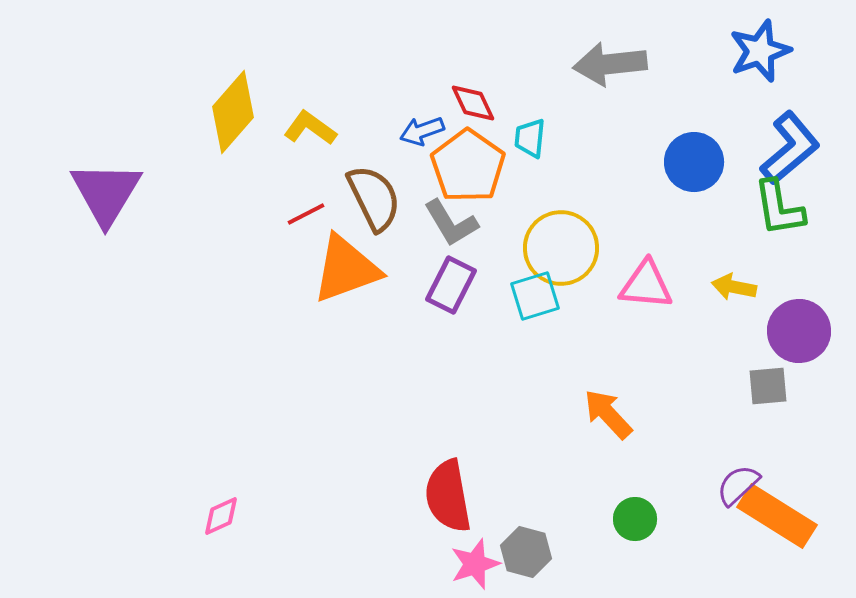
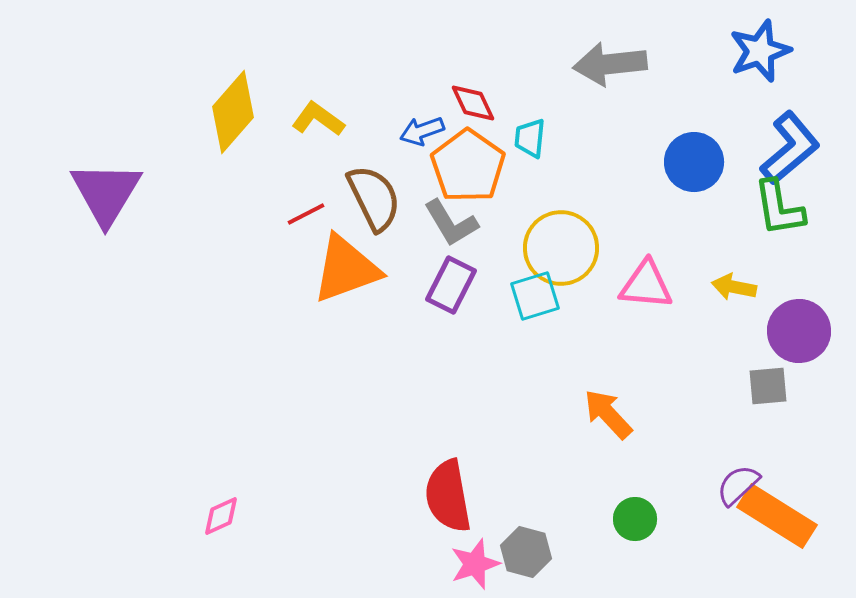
yellow L-shape: moved 8 px right, 9 px up
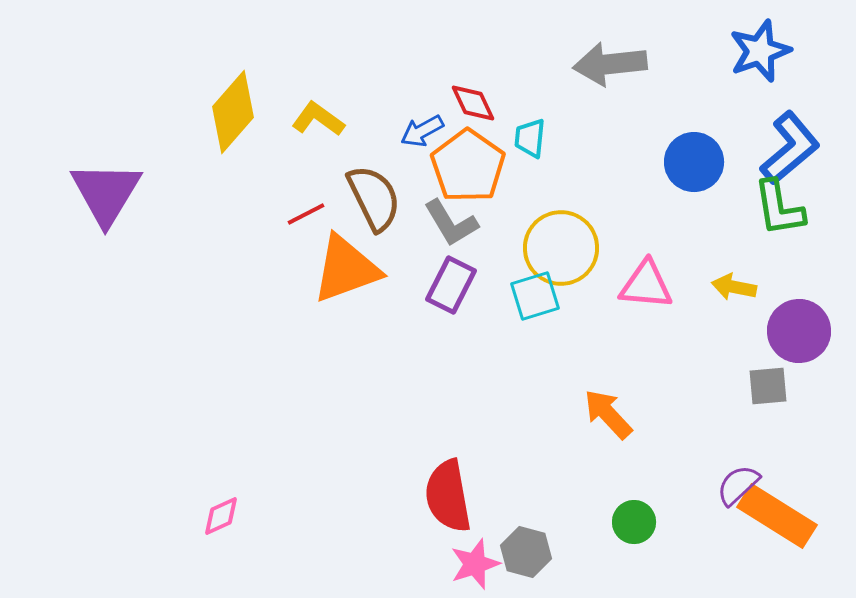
blue arrow: rotated 9 degrees counterclockwise
green circle: moved 1 px left, 3 px down
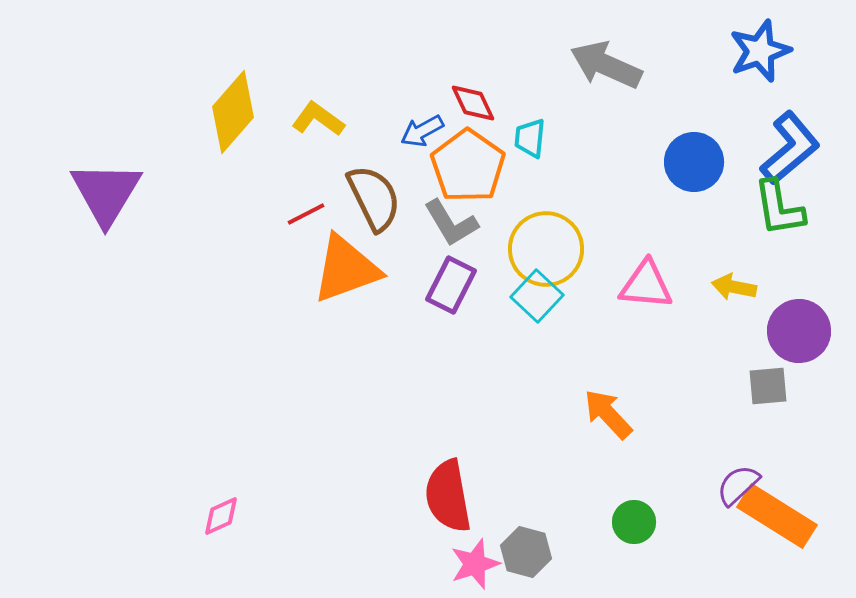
gray arrow: moved 4 px left, 1 px down; rotated 30 degrees clockwise
yellow circle: moved 15 px left, 1 px down
cyan square: moved 2 px right; rotated 30 degrees counterclockwise
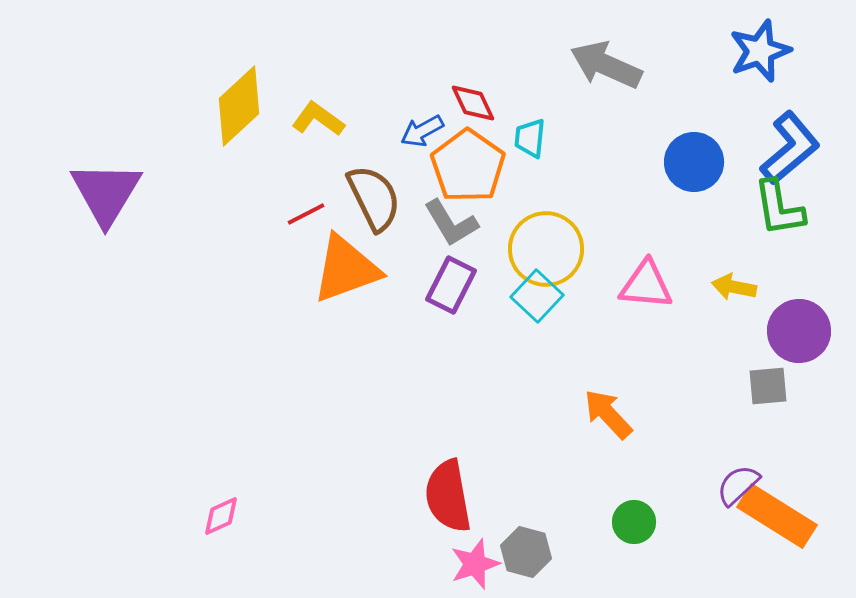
yellow diamond: moved 6 px right, 6 px up; rotated 6 degrees clockwise
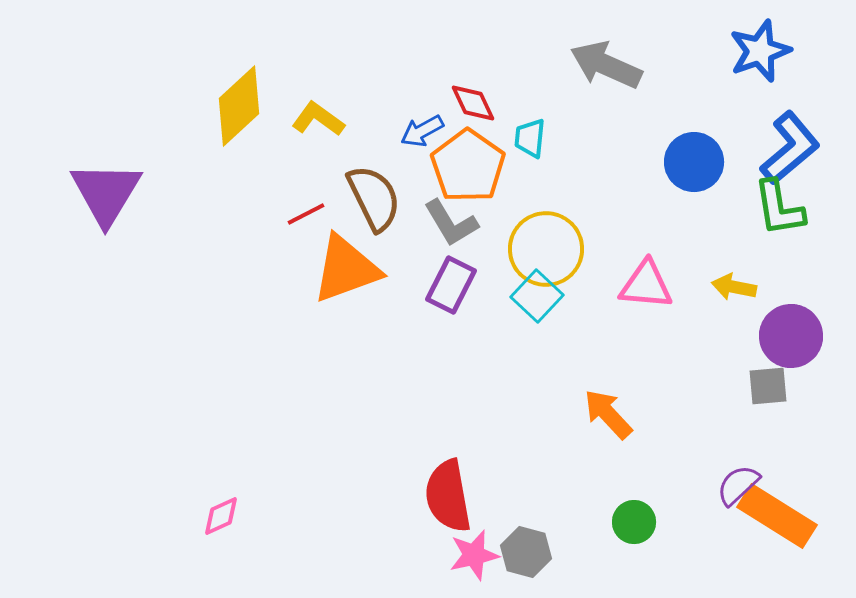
purple circle: moved 8 px left, 5 px down
pink star: moved 1 px left, 9 px up; rotated 6 degrees clockwise
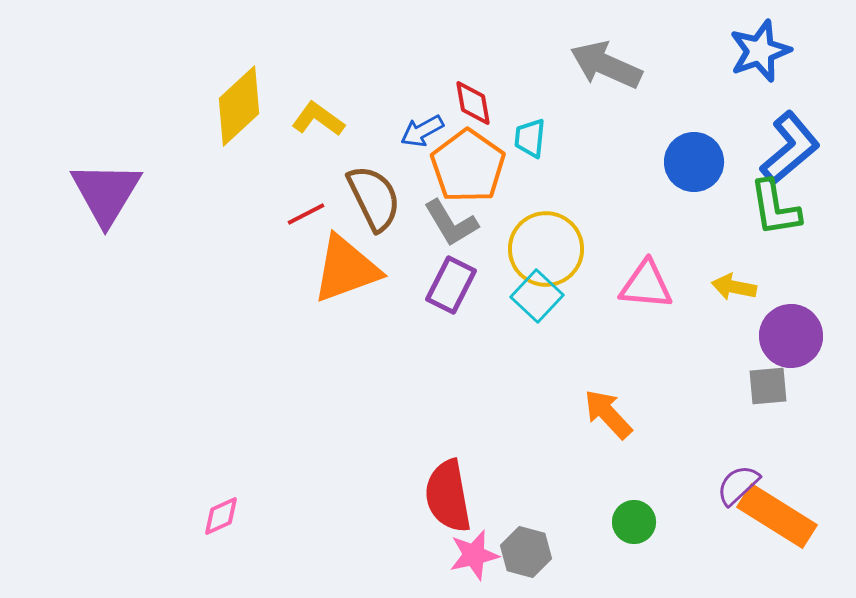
red diamond: rotated 15 degrees clockwise
green L-shape: moved 4 px left
